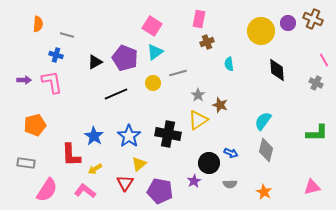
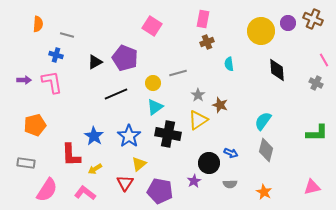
pink rectangle at (199, 19): moved 4 px right
cyan triangle at (155, 52): moved 55 px down
pink L-shape at (85, 191): moved 2 px down
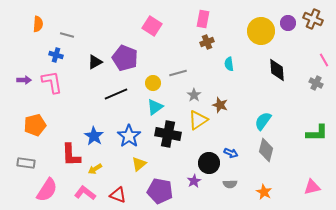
gray star at (198, 95): moved 4 px left
red triangle at (125, 183): moved 7 px left, 12 px down; rotated 42 degrees counterclockwise
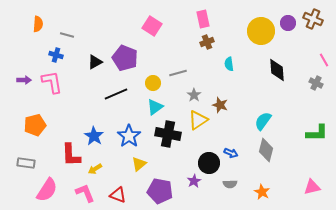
pink rectangle at (203, 19): rotated 24 degrees counterclockwise
orange star at (264, 192): moved 2 px left
pink L-shape at (85, 193): rotated 30 degrees clockwise
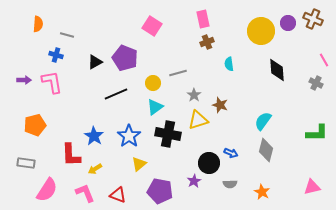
yellow triangle at (198, 120): rotated 15 degrees clockwise
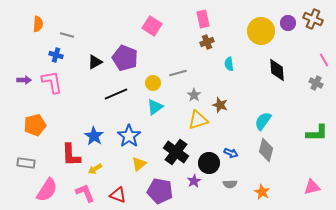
black cross at (168, 134): moved 8 px right, 18 px down; rotated 25 degrees clockwise
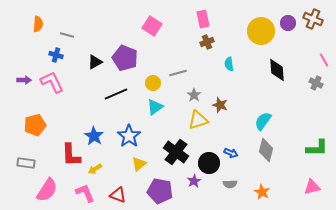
pink L-shape at (52, 82): rotated 15 degrees counterclockwise
green L-shape at (317, 133): moved 15 px down
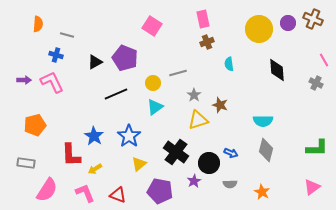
yellow circle at (261, 31): moved 2 px left, 2 px up
cyan semicircle at (263, 121): rotated 126 degrees counterclockwise
pink triangle at (312, 187): rotated 24 degrees counterclockwise
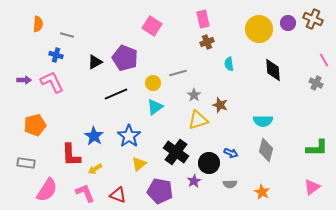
black diamond at (277, 70): moved 4 px left
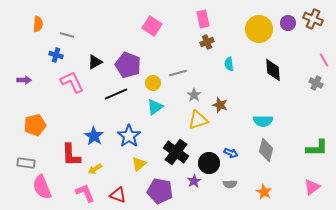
purple pentagon at (125, 58): moved 3 px right, 7 px down
pink L-shape at (52, 82): moved 20 px right
pink semicircle at (47, 190): moved 5 px left, 3 px up; rotated 125 degrees clockwise
orange star at (262, 192): moved 2 px right
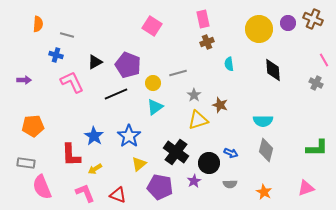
orange pentagon at (35, 125): moved 2 px left, 1 px down; rotated 10 degrees clockwise
pink triangle at (312, 187): moved 6 px left, 1 px down; rotated 18 degrees clockwise
purple pentagon at (160, 191): moved 4 px up
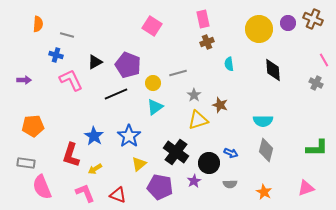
pink L-shape at (72, 82): moved 1 px left, 2 px up
red L-shape at (71, 155): rotated 20 degrees clockwise
